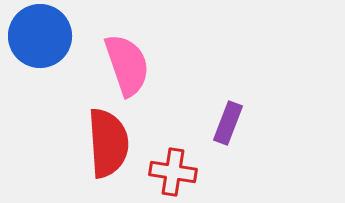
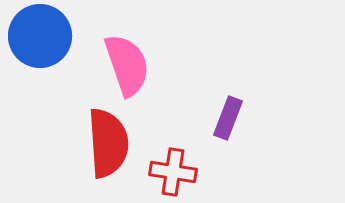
purple rectangle: moved 5 px up
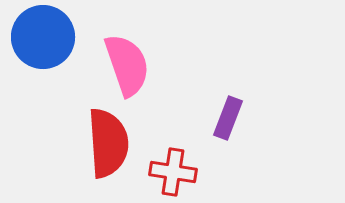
blue circle: moved 3 px right, 1 px down
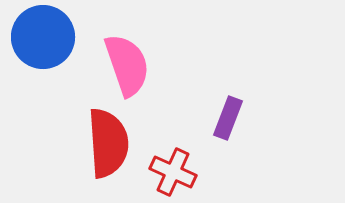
red cross: rotated 15 degrees clockwise
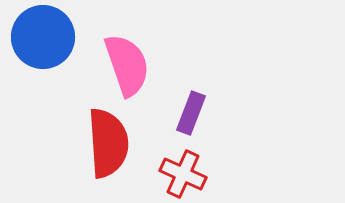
purple rectangle: moved 37 px left, 5 px up
red cross: moved 10 px right, 2 px down
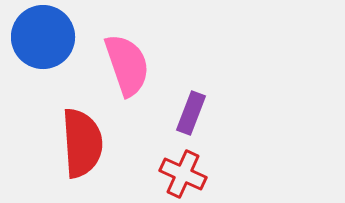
red semicircle: moved 26 px left
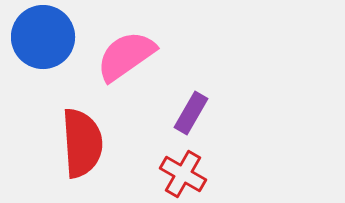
pink semicircle: moved 1 px left, 9 px up; rotated 106 degrees counterclockwise
purple rectangle: rotated 9 degrees clockwise
red cross: rotated 6 degrees clockwise
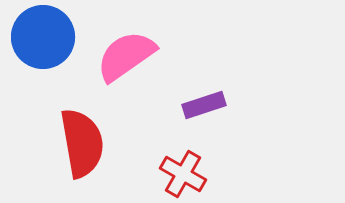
purple rectangle: moved 13 px right, 8 px up; rotated 42 degrees clockwise
red semicircle: rotated 6 degrees counterclockwise
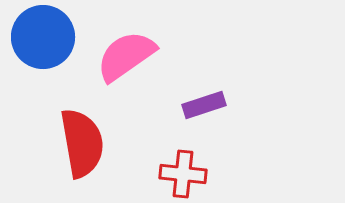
red cross: rotated 24 degrees counterclockwise
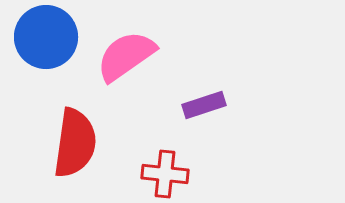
blue circle: moved 3 px right
red semicircle: moved 7 px left; rotated 18 degrees clockwise
red cross: moved 18 px left
